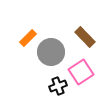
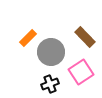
black cross: moved 8 px left, 2 px up
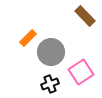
brown rectangle: moved 21 px up
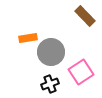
orange rectangle: rotated 36 degrees clockwise
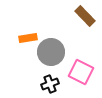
pink square: rotated 30 degrees counterclockwise
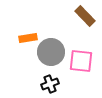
pink square: moved 11 px up; rotated 20 degrees counterclockwise
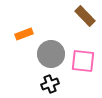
orange rectangle: moved 4 px left, 4 px up; rotated 12 degrees counterclockwise
gray circle: moved 2 px down
pink square: moved 2 px right
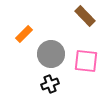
orange rectangle: rotated 24 degrees counterclockwise
pink square: moved 3 px right
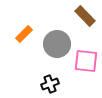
gray circle: moved 6 px right, 10 px up
